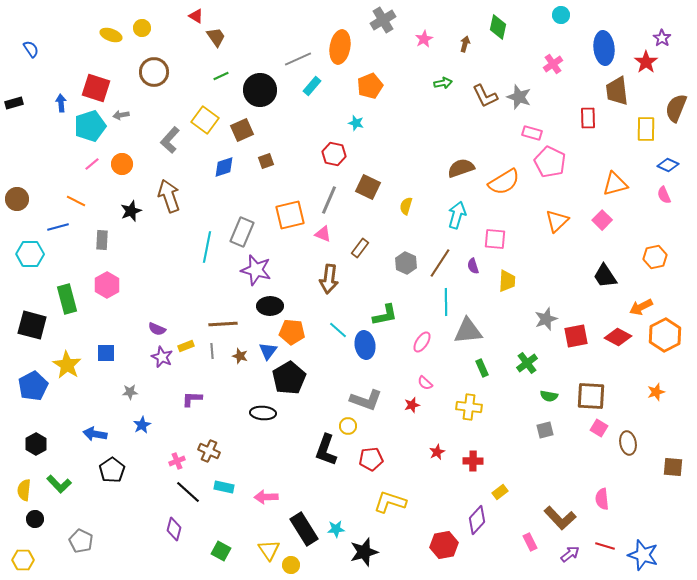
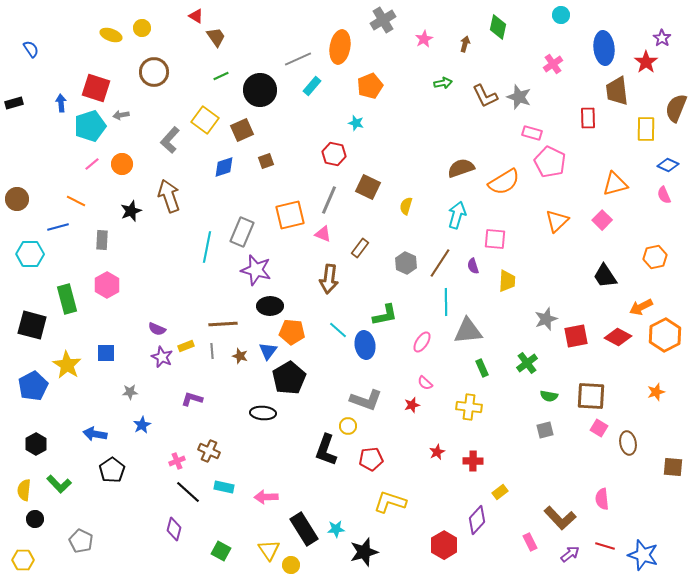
purple L-shape at (192, 399): rotated 15 degrees clockwise
red hexagon at (444, 545): rotated 20 degrees counterclockwise
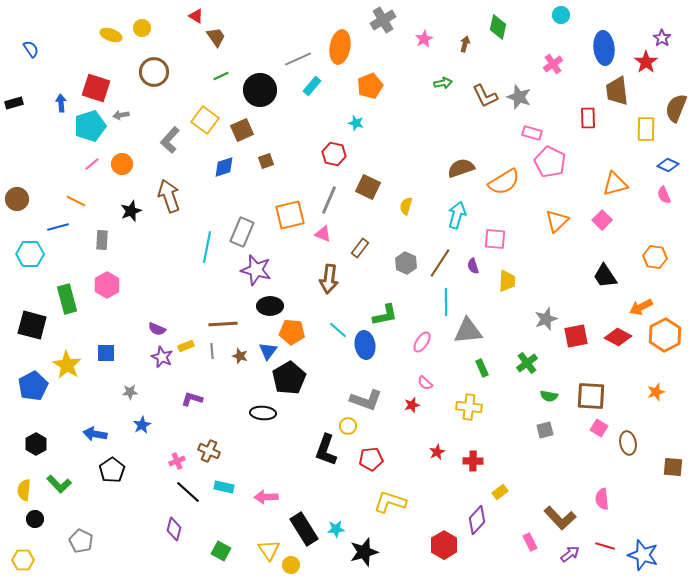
orange hexagon at (655, 257): rotated 20 degrees clockwise
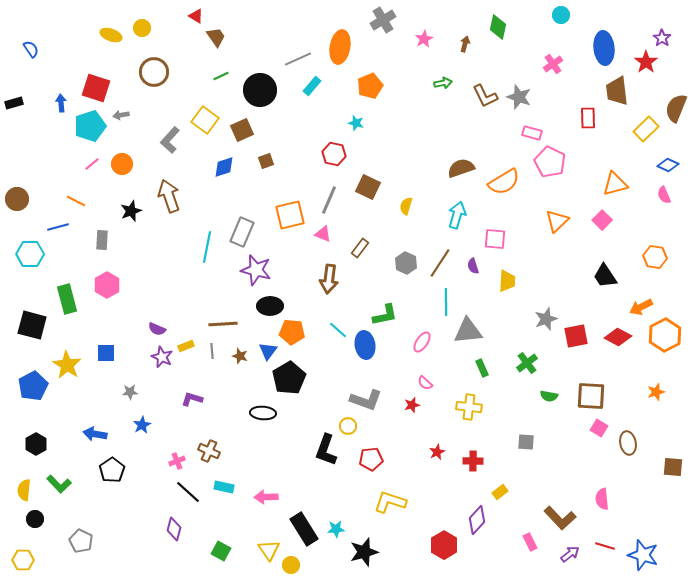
yellow rectangle at (646, 129): rotated 45 degrees clockwise
gray square at (545, 430): moved 19 px left, 12 px down; rotated 18 degrees clockwise
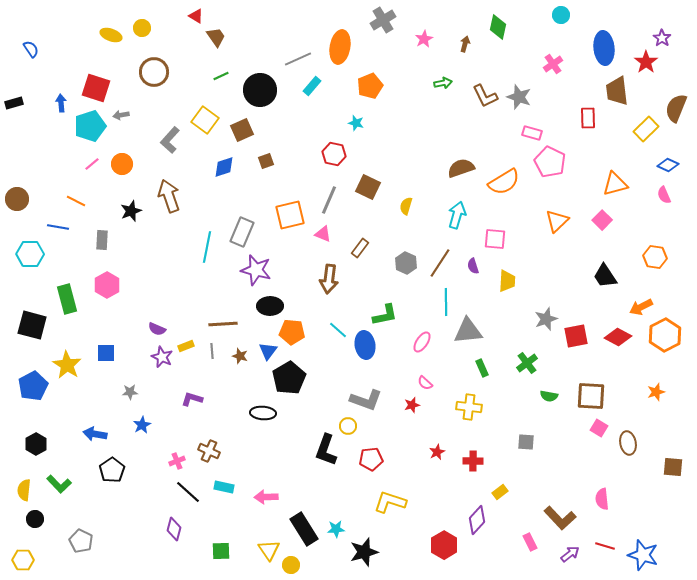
blue line at (58, 227): rotated 25 degrees clockwise
green square at (221, 551): rotated 30 degrees counterclockwise
